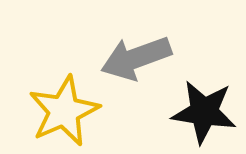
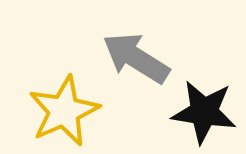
gray arrow: rotated 52 degrees clockwise
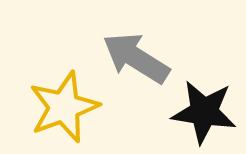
yellow star: moved 4 px up; rotated 4 degrees clockwise
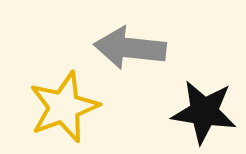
gray arrow: moved 6 px left, 10 px up; rotated 26 degrees counterclockwise
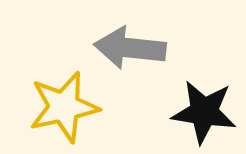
yellow star: rotated 8 degrees clockwise
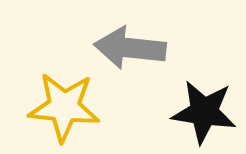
yellow star: rotated 18 degrees clockwise
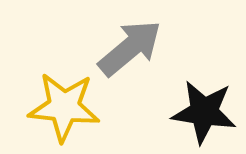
gray arrow: rotated 134 degrees clockwise
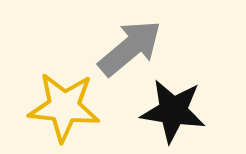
black star: moved 31 px left, 1 px up
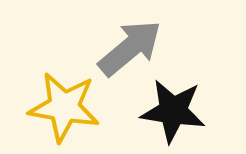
yellow star: rotated 4 degrees clockwise
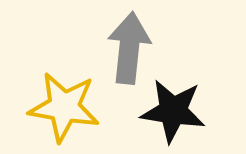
gray arrow: moved 1 px left; rotated 44 degrees counterclockwise
